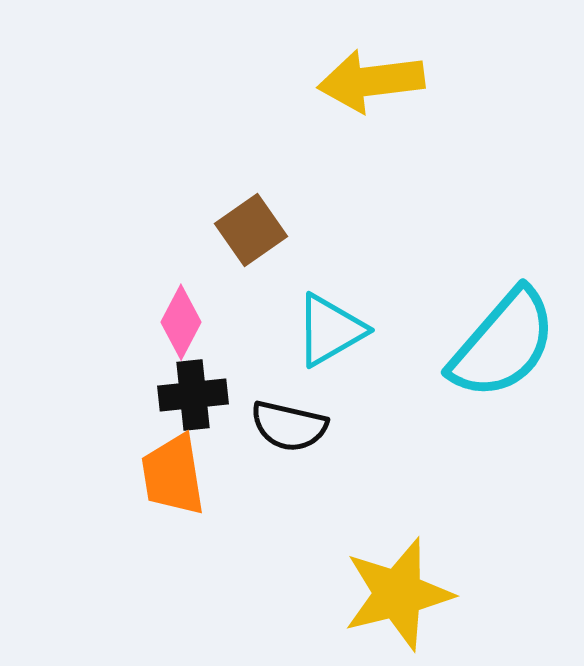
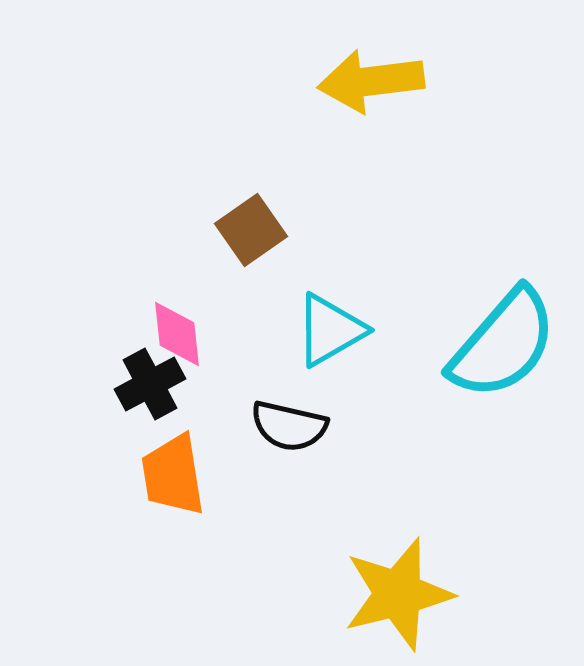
pink diamond: moved 4 px left, 12 px down; rotated 34 degrees counterclockwise
black cross: moved 43 px left, 11 px up; rotated 22 degrees counterclockwise
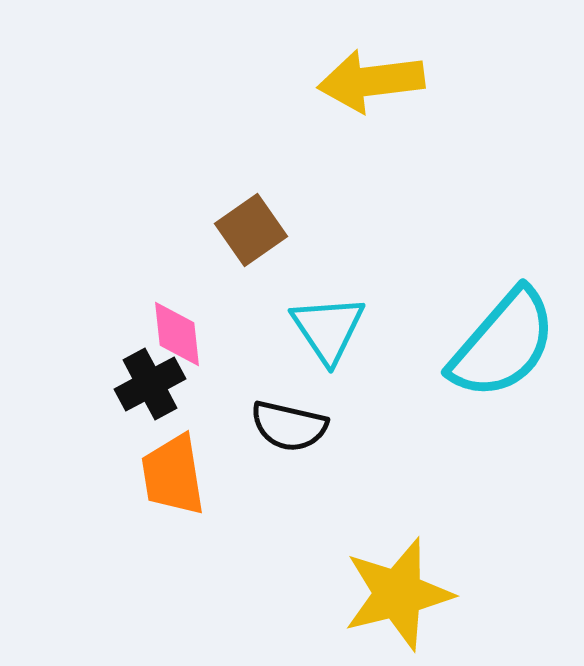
cyan triangle: moved 2 px left, 1 px up; rotated 34 degrees counterclockwise
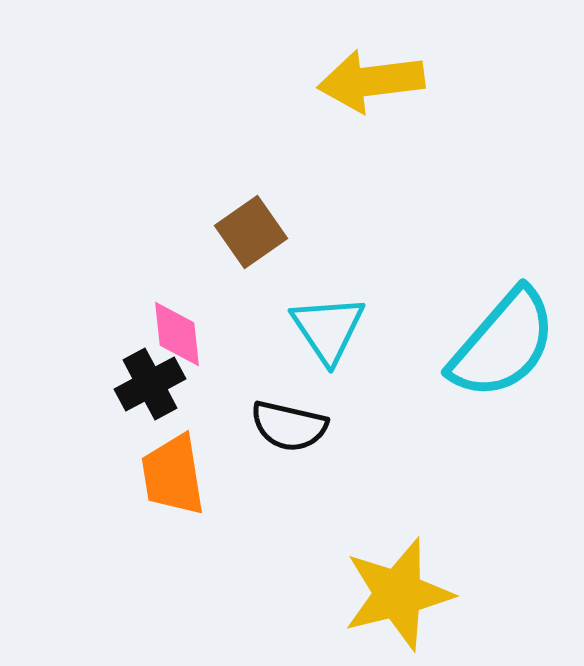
brown square: moved 2 px down
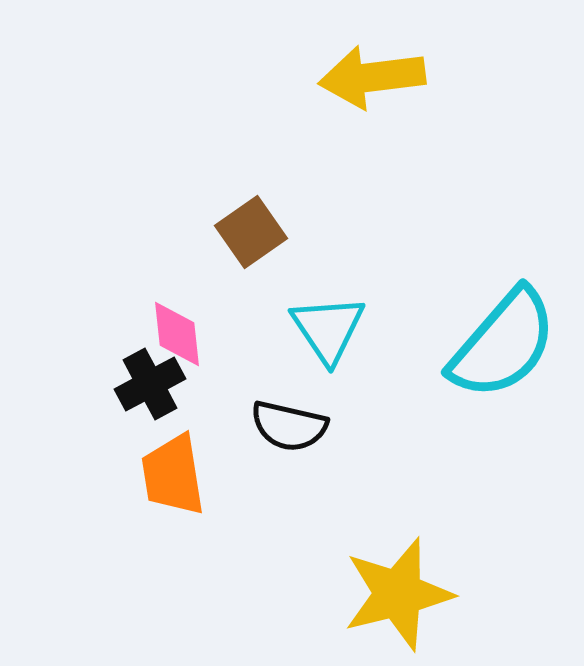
yellow arrow: moved 1 px right, 4 px up
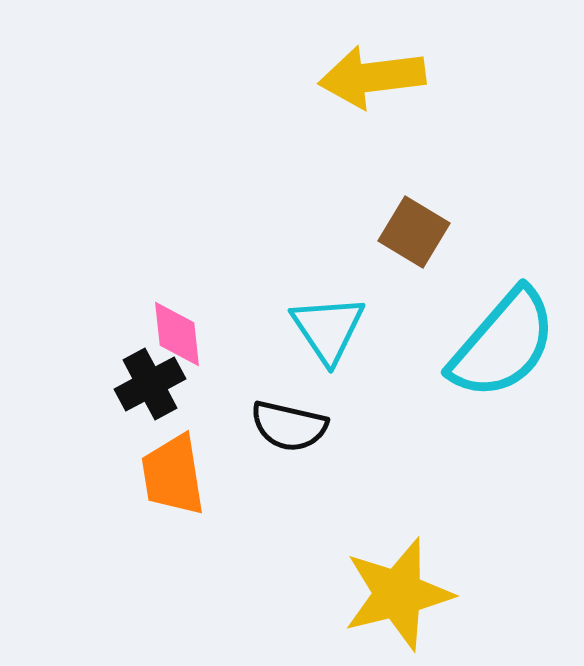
brown square: moved 163 px right; rotated 24 degrees counterclockwise
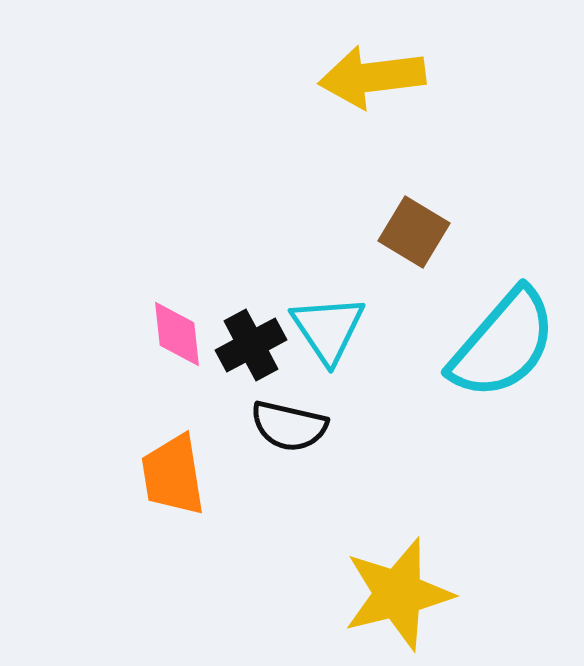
black cross: moved 101 px right, 39 px up
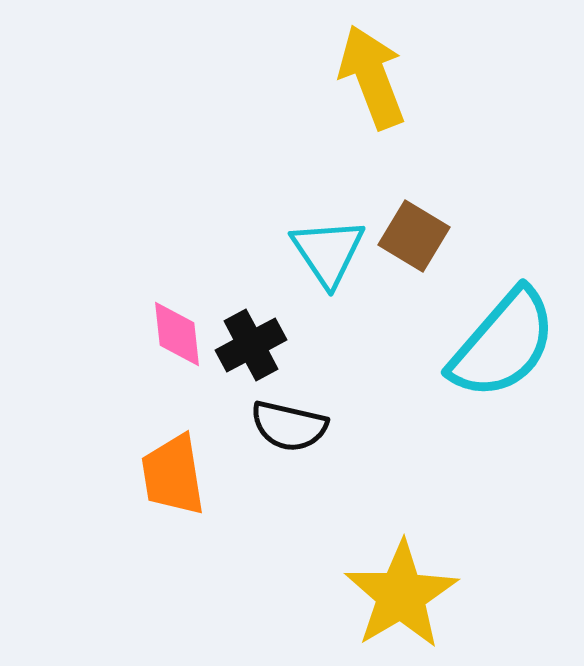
yellow arrow: rotated 76 degrees clockwise
brown square: moved 4 px down
cyan triangle: moved 77 px up
yellow star: moved 3 px right, 1 px down; rotated 17 degrees counterclockwise
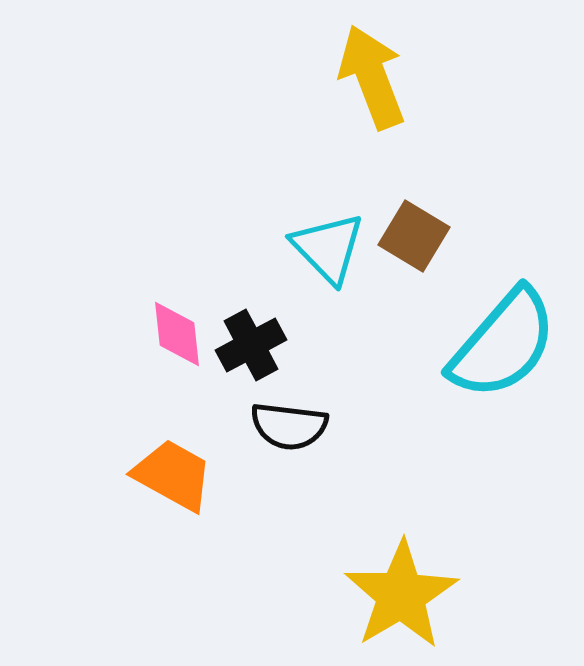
cyan triangle: moved 4 px up; rotated 10 degrees counterclockwise
black semicircle: rotated 6 degrees counterclockwise
orange trapezoid: rotated 128 degrees clockwise
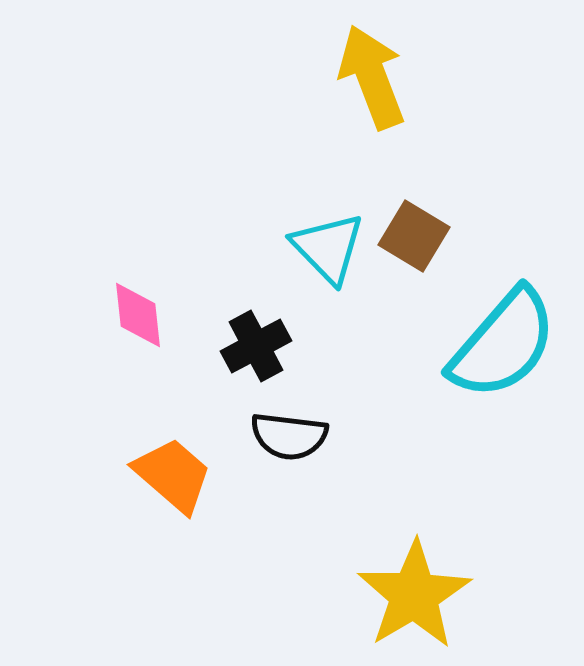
pink diamond: moved 39 px left, 19 px up
black cross: moved 5 px right, 1 px down
black semicircle: moved 10 px down
orange trapezoid: rotated 12 degrees clockwise
yellow star: moved 13 px right
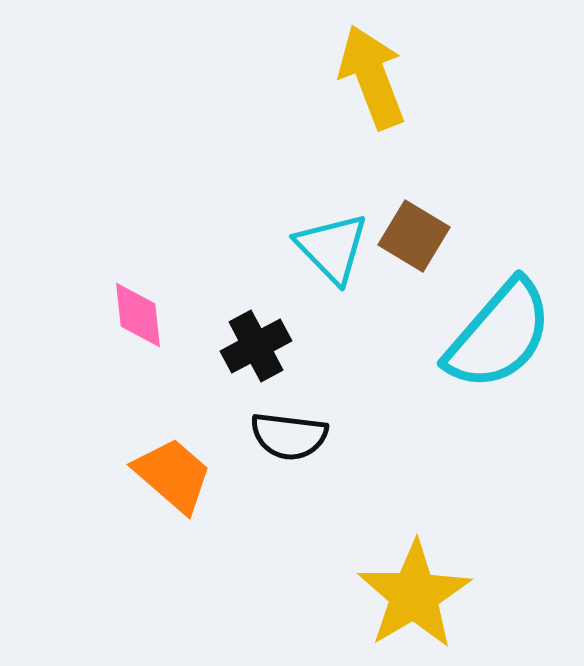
cyan triangle: moved 4 px right
cyan semicircle: moved 4 px left, 9 px up
